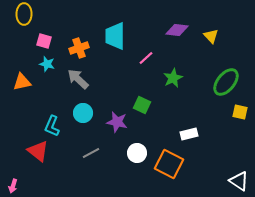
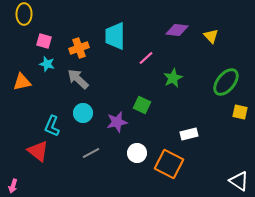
purple star: rotated 25 degrees counterclockwise
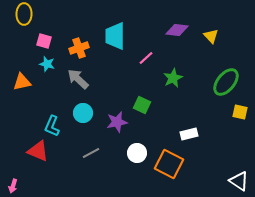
red triangle: rotated 15 degrees counterclockwise
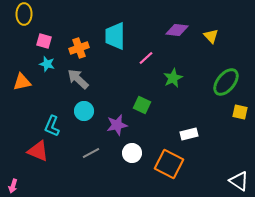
cyan circle: moved 1 px right, 2 px up
purple star: moved 3 px down
white circle: moved 5 px left
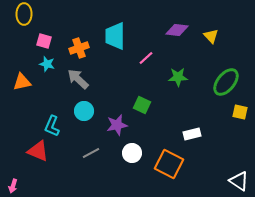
green star: moved 5 px right, 1 px up; rotated 24 degrees clockwise
white rectangle: moved 3 px right
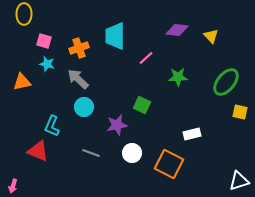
cyan circle: moved 4 px up
gray line: rotated 48 degrees clockwise
white triangle: rotated 50 degrees counterclockwise
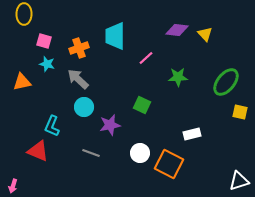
yellow triangle: moved 6 px left, 2 px up
purple star: moved 7 px left
white circle: moved 8 px right
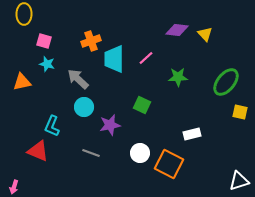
cyan trapezoid: moved 1 px left, 23 px down
orange cross: moved 12 px right, 7 px up
pink arrow: moved 1 px right, 1 px down
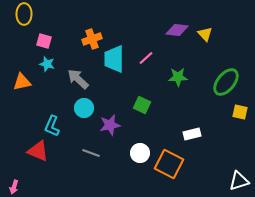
orange cross: moved 1 px right, 2 px up
cyan circle: moved 1 px down
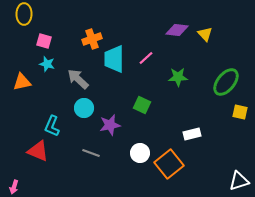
orange square: rotated 24 degrees clockwise
